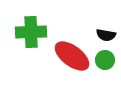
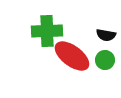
green cross: moved 16 px right, 1 px up
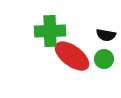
green cross: moved 3 px right
green circle: moved 1 px left, 1 px up
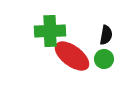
black semicircle: rotated 90 degrees counterclockwise
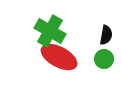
green cross: rotated 32 degrees clockwise
red ellipse: moved 13 px left, 1 px down; rotated 9 degrees counterclockwise
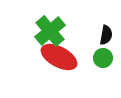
green cross: rotated 20 degrees clockwise
green circle: moved 1 px left, 1 px up
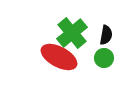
green cross: moved 22 px right, 2 px down
green circle: moved 1 px right
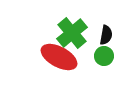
green circle: moved 2 px up
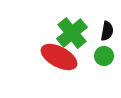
black semicircle: moved 1 px right, 4 px up
